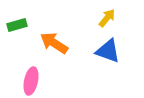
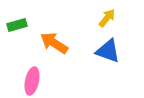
pink ellipse: moved 1 px right
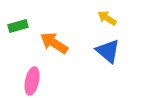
yellow arrow: rotated 96 degrees counterclockwise
green rectangle: moved 1 px right, 1 px down
blue triangle: rotated 20 degrees clockwise
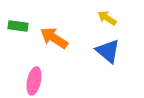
green rectangle: rotated 24 degrees clockwise
orange arrow: moved 5 px up
pink ellipse: moved 2 px right
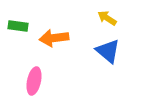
orange arrow: rotated 40 degrees counterclockwise
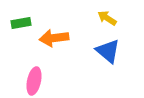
green rectangle: moved 3 px right, 3 px up; rotated 18 degrees counterclockwise
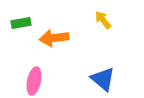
yellow arrow: moved 4 px left, 2 px down; rotated 18 degrees clockwise
blue triangle: moved 5 px left, 28 px down
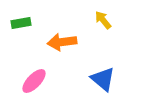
orange arrow: moved 8 px right, 4 px down
pink ellipse: rotated 32 degrees clockwise
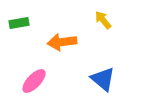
green rectangle: moved 2 px left
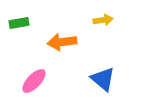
yellow arrow: rotated 120 degrees clockwise
